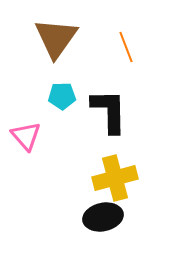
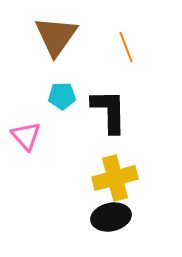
brown triangle: moved 2 px up
black ellipse: moved 8 px right
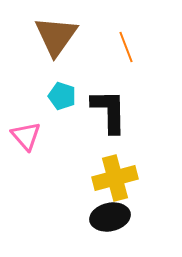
cyan pentagon: rotated 20 degrees clockwise
black ellipse: moved 1 px left
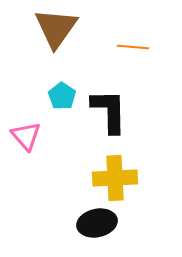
brown triangle: moved 8 px up
orange line: moved 7 px right; rotated 64 degrees counterclockwise
cyan pentagon: rotated 16 degrees clockwise
yellow cross: rotated 12 degrees clockwise
black ellipse: moved 13 px left, 6 px down
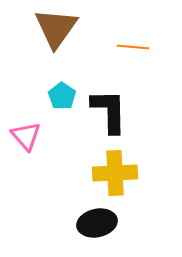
yellow cross: moved 5 px up
